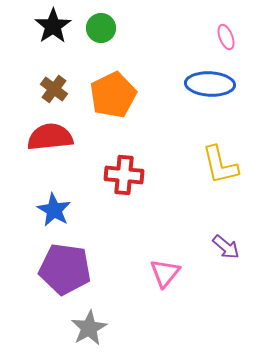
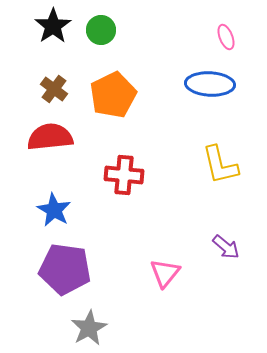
green circle: moved 2 px down
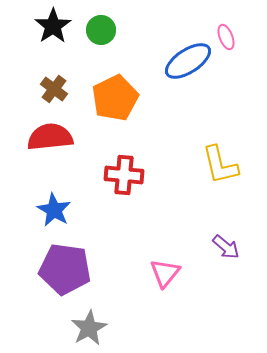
blue ellipse: moved 22 px left, 23 px up; rotated 36 degrees counterclockwise
orange pentagon: moved 2 px right, 3 px down
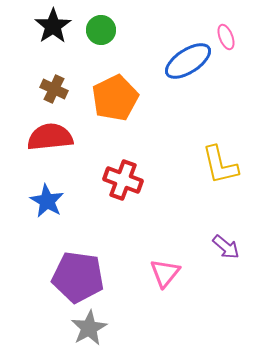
brown cross: rotated 12 degrees counterclockwise
red cross: moved 1 px left, 5 px down; rotated 15 degrees clockwise
blue star: moved 7 px left, 9 px up
purple pentagon: moved 13 px right, 8 px down
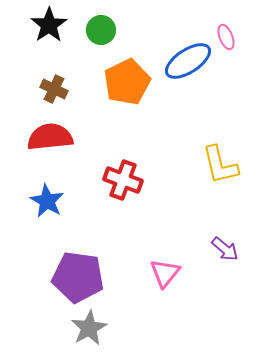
black star: moved 4 px left, 1 px up
orange pentagon: moved 12 px right, 16 px up
purple arrow: moved 1 px left, 2 px down
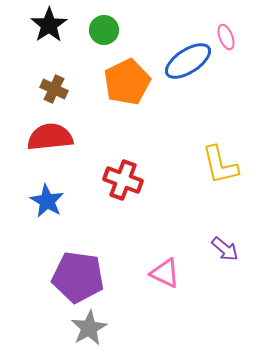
green circle: moved 3 px right
pink triangle: rotated 44 degrees counterclockwise
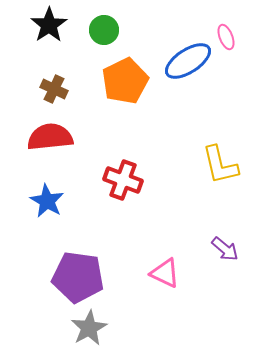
orange pentagon: moved 2 px left, 1 px up
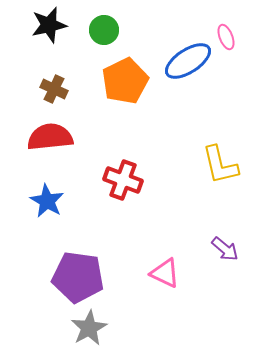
black star: rotated 21 degrees clockwise
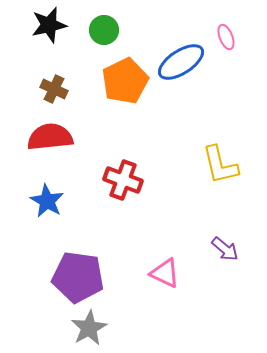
blue ellipse: moved 7 px left, 1 px down
